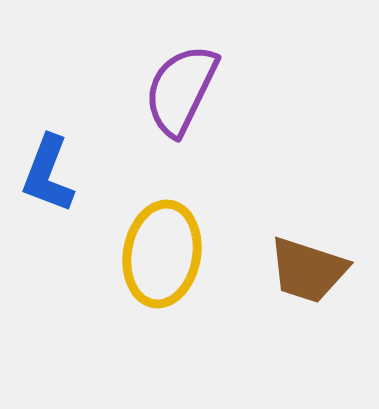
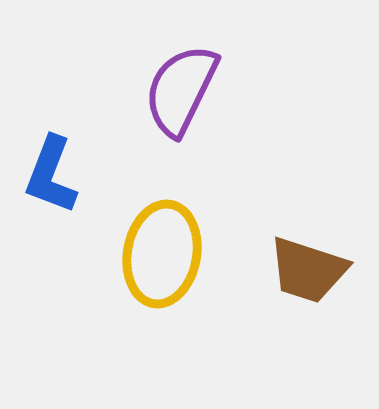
blue L-shape: moved 3 px right, 1 px down
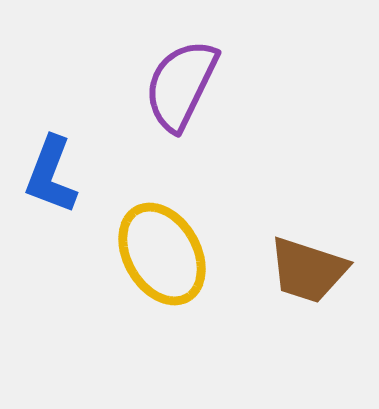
purple semicircle: moved 5 px up
yellow ellipse: rotated 40 degrees counterclockwise
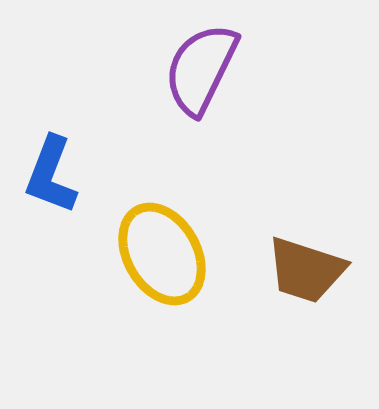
purple semicircle: moved 20 px right, 16 px up
brown trapezoid: moved 2 px left
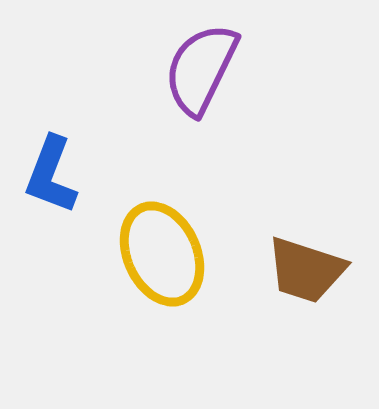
yellow ellipse: rotated 6 degrees clockwise
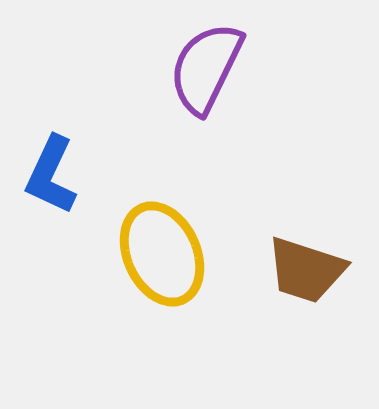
purple semicircle: moved 5 px right, 1 px up
blue L-shape: rotated 4 degrees clockwise
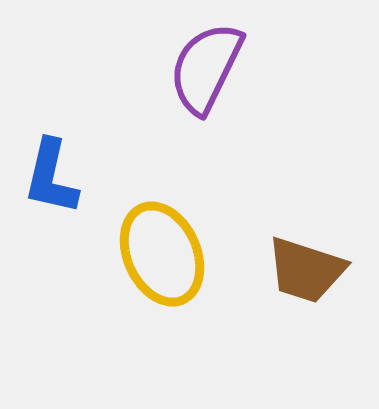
blue L-shape: moved 2 px down; rotated 12 degrees counterclockwise
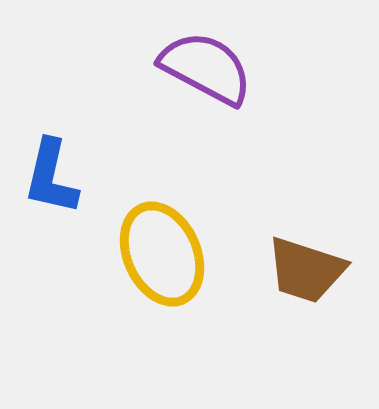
purple semicircle: rotated 92 degrees clockwise
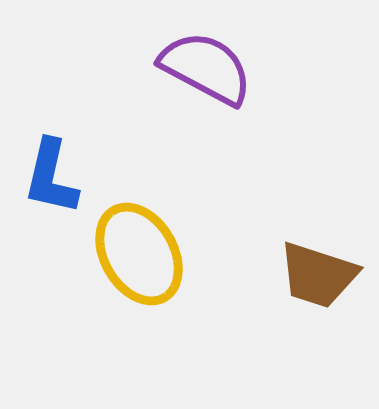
yellow ellipse: moved 23 px left; rotated 6 degrees counterclockwise
brown trapezoid: moved 12 px right, 5 px down
